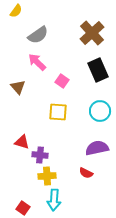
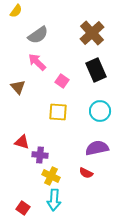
black rectangle: moved 2 px left
yellow cross: moved 4 px right; rotated 30 degrees clockwise
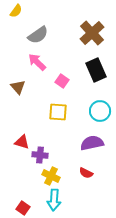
purple semicircle: moved 5 px left, 5 px up
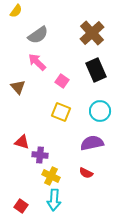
yellow square: moved 3 px right; rotated 18 degrees clockwise
red square: moved 2 px left, 2 px up
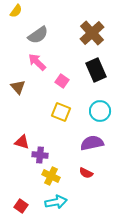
cyan arrow: moved 2 px right, 2 px down; rotated 105 degrees counterclockwise
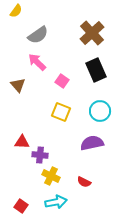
brown triangle: moved 2 px up
red triangle: rotated 14 degrees counterclockwise
red semicircle: moved 2 px left, 9 px down
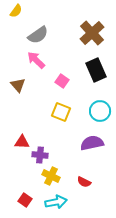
pink arrow: moved 1 px left, 2 px up
red square: moved 4 px right, 6 px up
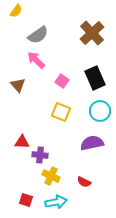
black rectangle: moved 1 px left, 8 px down
red square: moved 1 px right; rotated 16 degrees counterclockwise
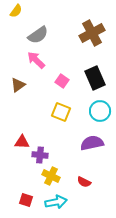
brown cross: rotated 15 degrees clockwise
brown triangle: rotated 35 degrees clockwise
